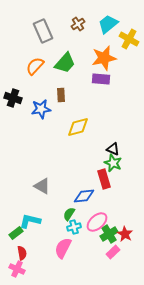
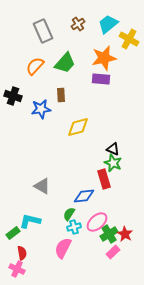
black cross: moved 2 px up
green rectangle: moved 3 px left
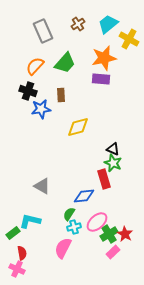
black cross: moved 15 px right, 5 px up
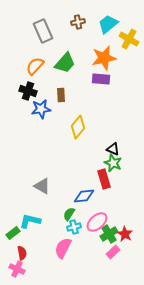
brown cross: moved 2 px up; rotated 24 degrees clockwise
yellow diamond: rotated 35 degrees counterclockwise
